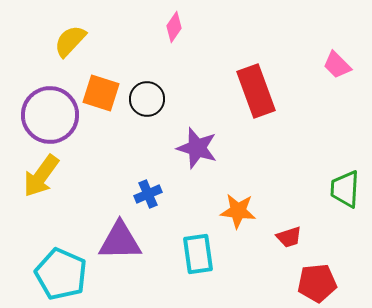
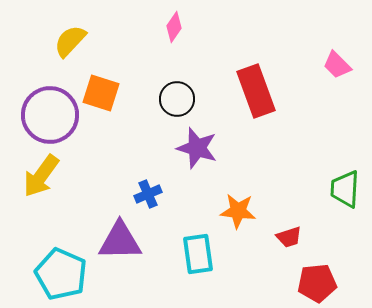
black circle: moved 30 px right
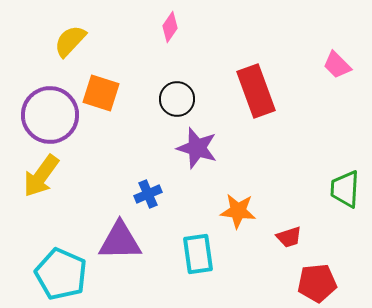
pink diamond: moved 4 px left
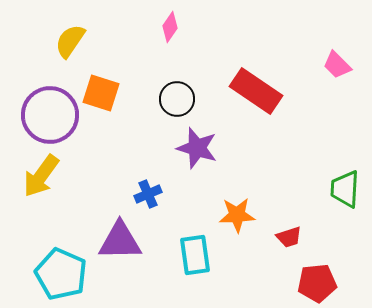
yellow semicircle: rotated 9 degrees counterclockwise
red rectangle: rotated 36 degrees counterclockwise
orange star: moved 1 px left, 4 px down; rotated 9 degrees counterclockwise
cyan rectangle: moved 3 px left, 1 px down
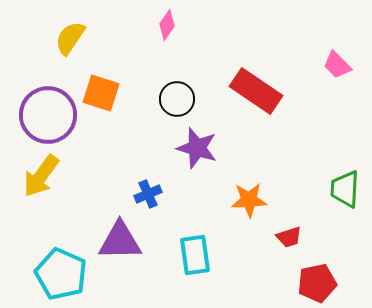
pink diamond: moved 3 px left, 2 px up
yellow semicircle: moved 3 px up
purple circle: moved 2 px left
orange star: moved 12 px right, 15 px up
red pentagon: rotated 6 degrees counterclockwise
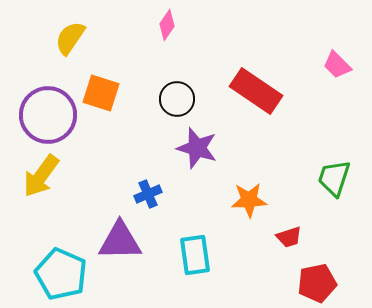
green trapezoid: moved 11 px left, 11 px up; rotated 15 degrees clockwise
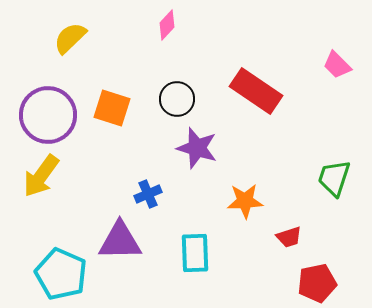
pink diamond: rotated 8 degrees clockwise
yellow semicircle: rotated 12 degrees clockwise
orange square: moved 11 px right, 15 px down
orange star: moved 4 px left, 1 px down
cyan rectangle: moved 2 px up; rotated 6 degrees clockwise
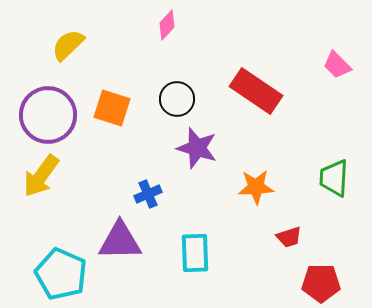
yellow semicircle: moved 2 px left, 7 px down
green trapezoid: rotated 15 degrees counterclockwise
orange star: moved 11 px right, 14 px up
red pentagon: moved 4 px right; rotated 12 degrees clockwise
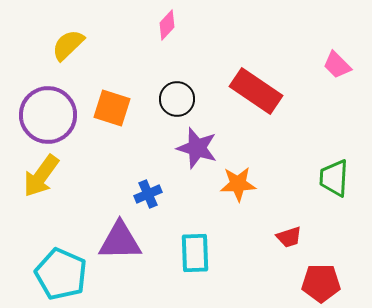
orange star: moved 18 px left, 3 px up
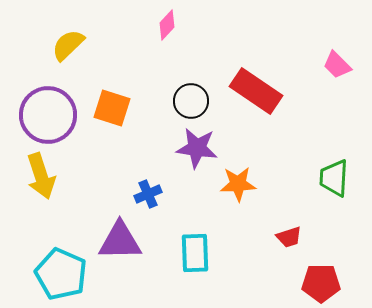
black circle: moved 14 px right, 2 px down
purple star: rotated 9 degrees counterclockwise
yellow arrow: rotated 54 degrees counterclockwise
